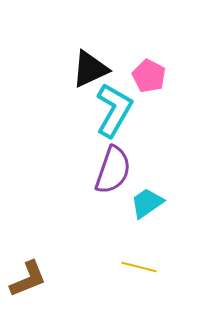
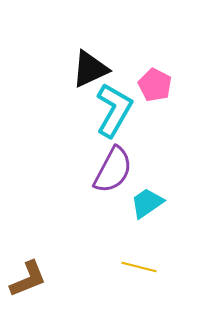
pink pentagon: moved 6 px right, 9 px down
purple semicircle: rotated 9 degrees clockwise
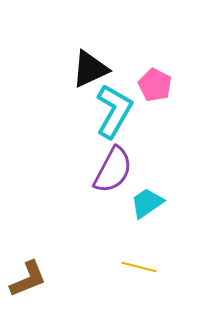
cyan L-shape: moved 1 px down
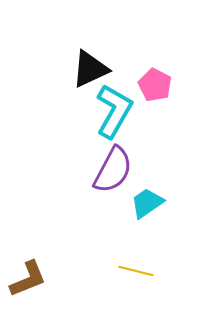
yellow line: moved 3 px left, 4 px down
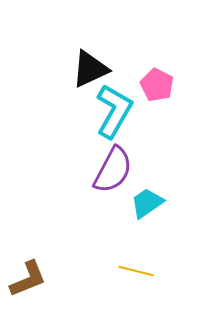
pink pentagon: moved 2 px right
